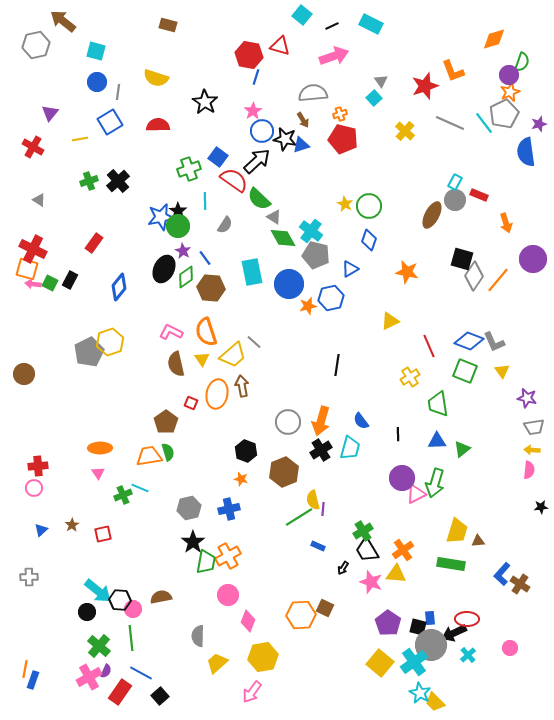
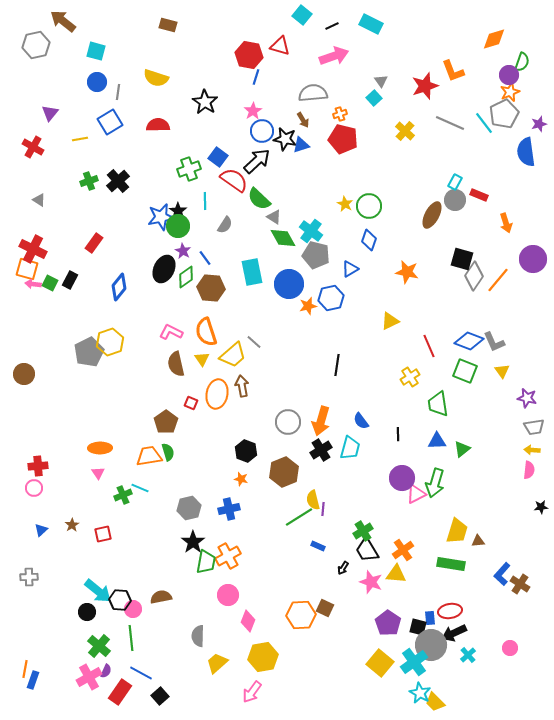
red ellipse at (467, 619): moved 17 px left, 8 px up; rotated 10 degrees counterclockwise
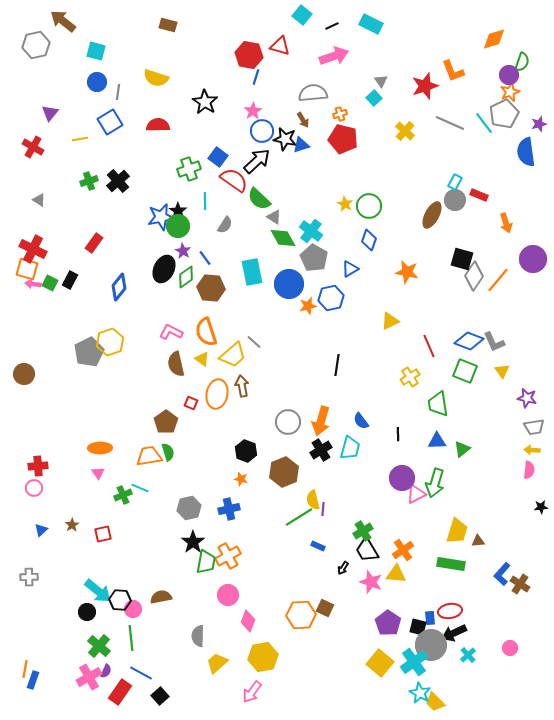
gray pentagon at (316, 255): moved 2 px left, 3 px down; rotated 16 degrees clockwise
yellow triangle at (202, 359): rotated 21 degrees counterclockwise
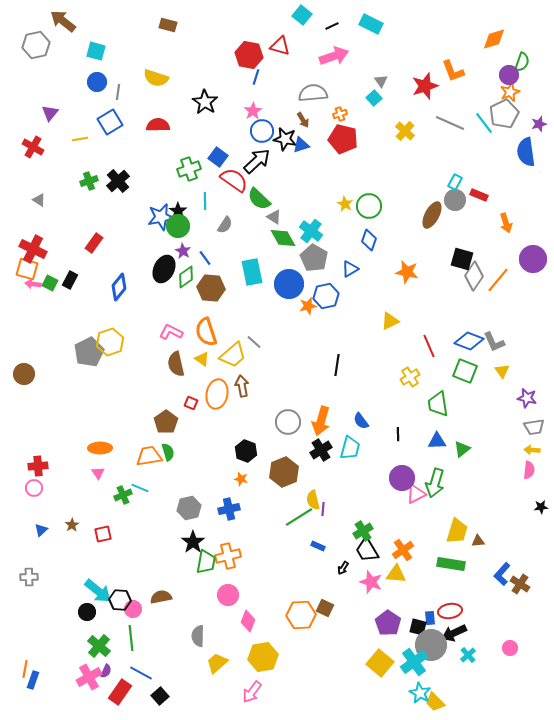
blue hexagon at (331, 298): moved 5 px left, 2 px up
orange cross at (228, 556): rotated 15 degrees clockwise
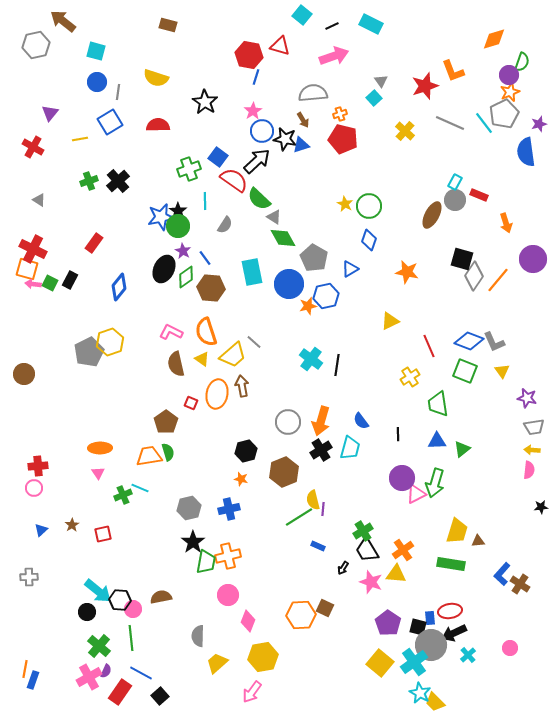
cyan cross at (311, 231): moved 128 px down
black hexagon at (246, 451): rotated 25 degrees clockwise
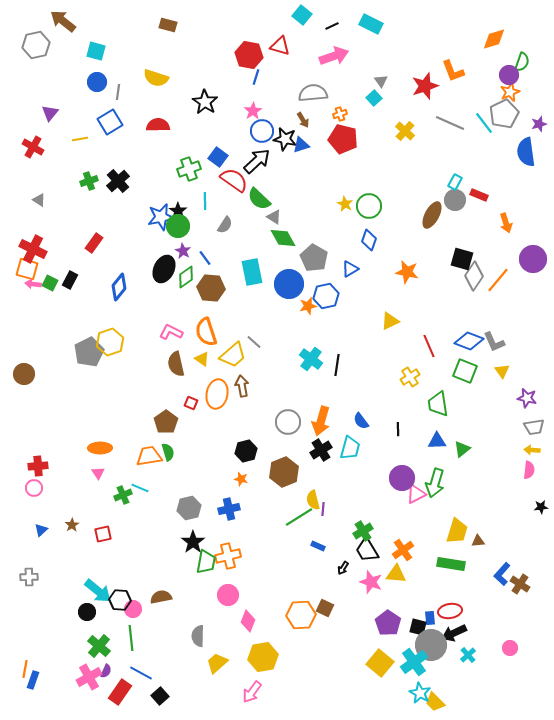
black line at (398, 434): moved 5 px up
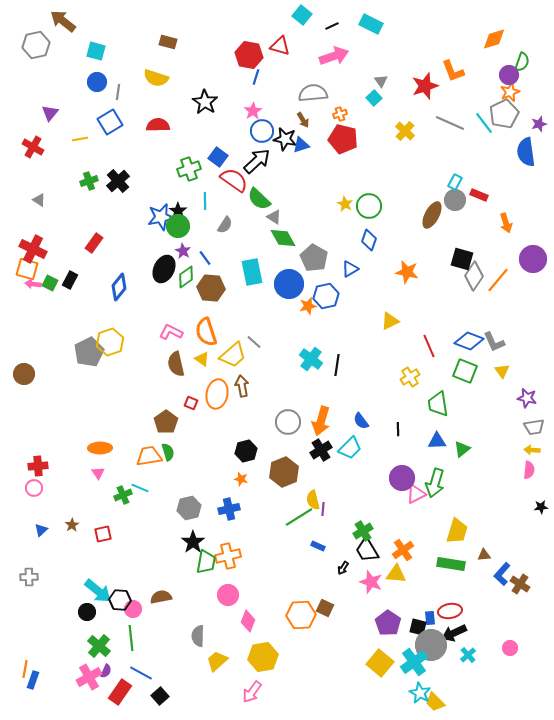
brown rectangle at (168, 25): moved 17 px down
cyan trapezoid at (350, 448): rotated 30 degrees clockwise
brown triangle at (478, 541): moved 6 px right, 14 px down
yellow trapezoid at (217, 663): moved 2 px up
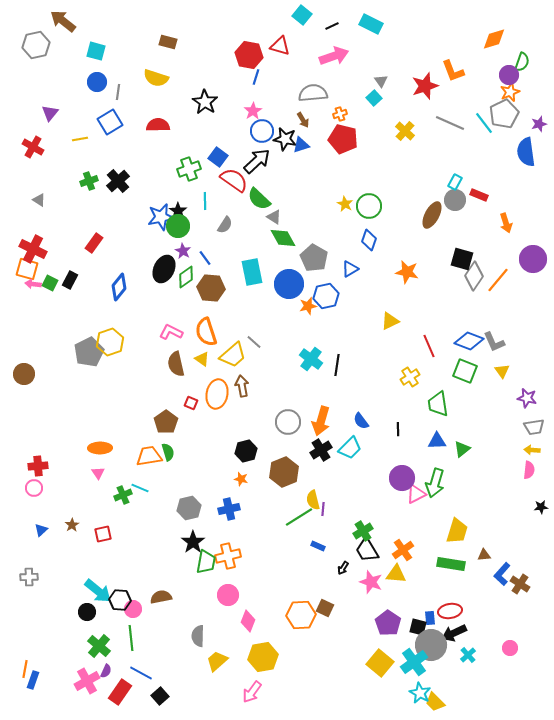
pink cross at (89, 677): moved 2 px left, 4 px down
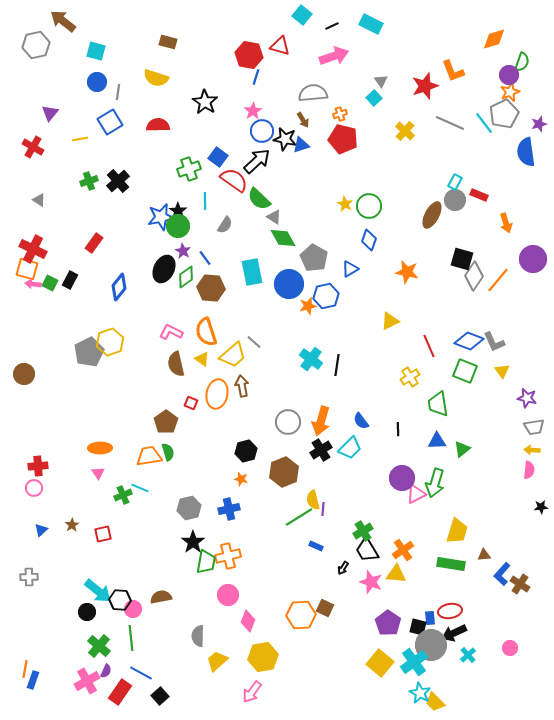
blue rectangle at (318, 546): moved 2 px left
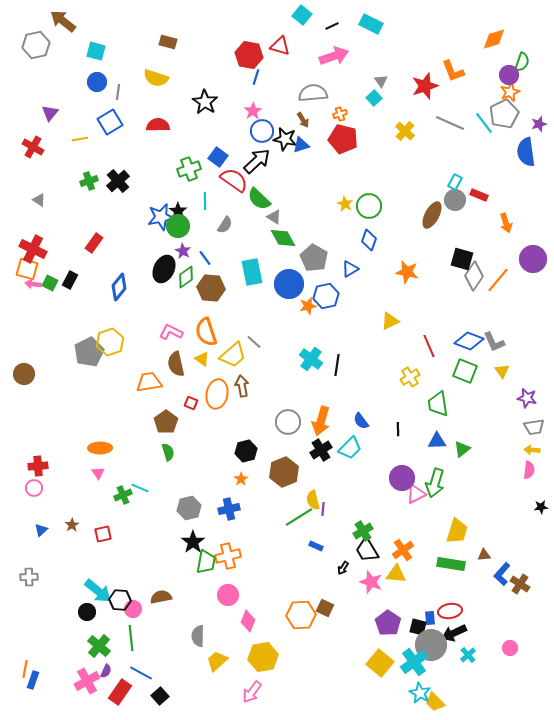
orange trapezoid at (149, 456): moved 74 px up
orange star at (241, 479): rotated 24 degrees clockwise
